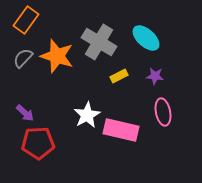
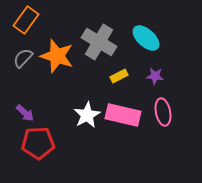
pink rectangle: moved 2 px right, 15 px up
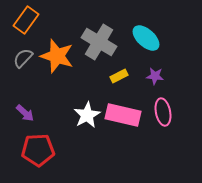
red pentagon: moved 7 px down
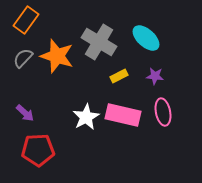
white star: moved 1 px left, 2 px down
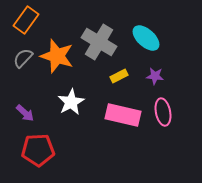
white star: moved 15 px left, 15 px up
